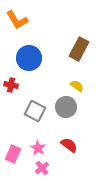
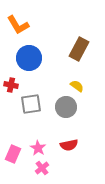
orange L-shape: moved 1 px right, 5 px down
gray square: moved 4 px left, 7 px up; rotated 35 degrees counterclockwise
red semicircle: rotated 132 degrees clockwise
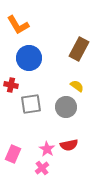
pink star: moved 9 px right, 1 px down
